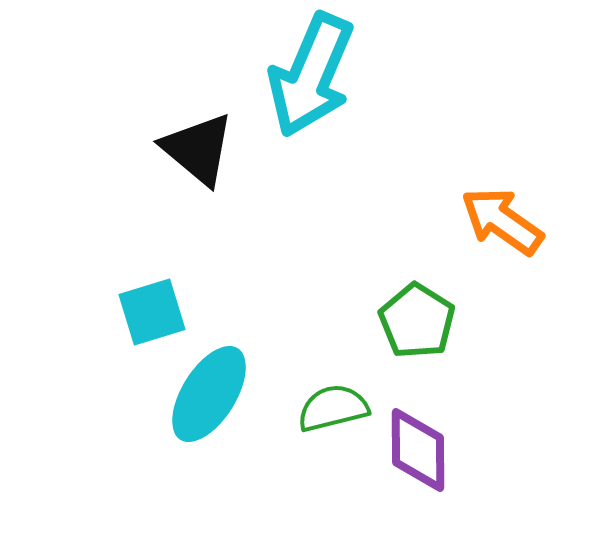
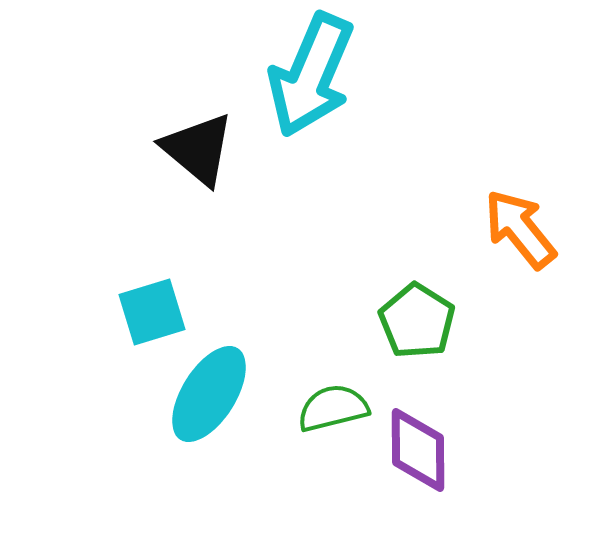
orange arrow: moved 18 px right, 8 px down; rotated 16 degrees clockwise
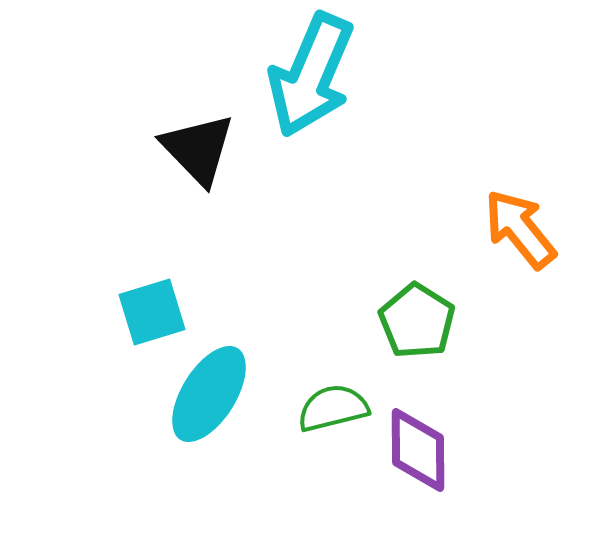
black triangle: rotated 6 degrees clockwise
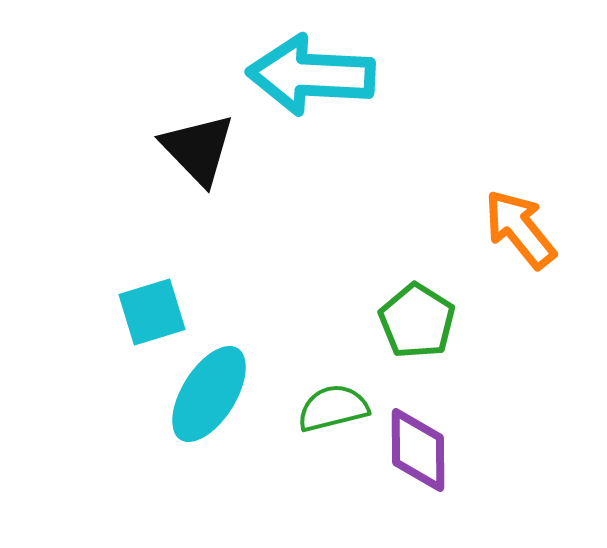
cyan arrow: rotated 70 degrees clockwise
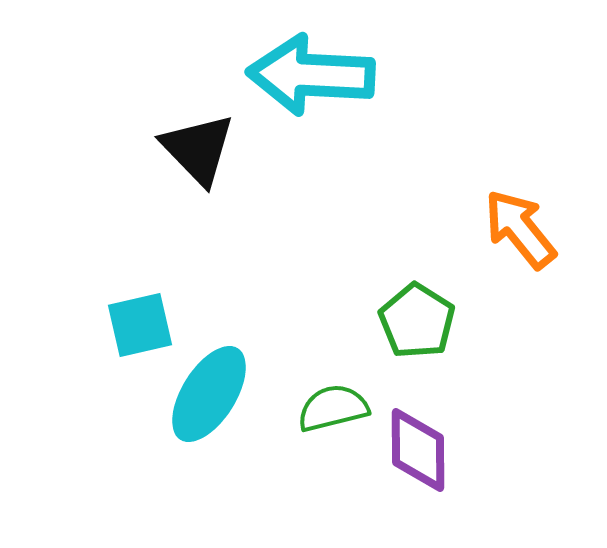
cyan square: moved 12 px left, 13 px down; rotated 4 degrees clockwise
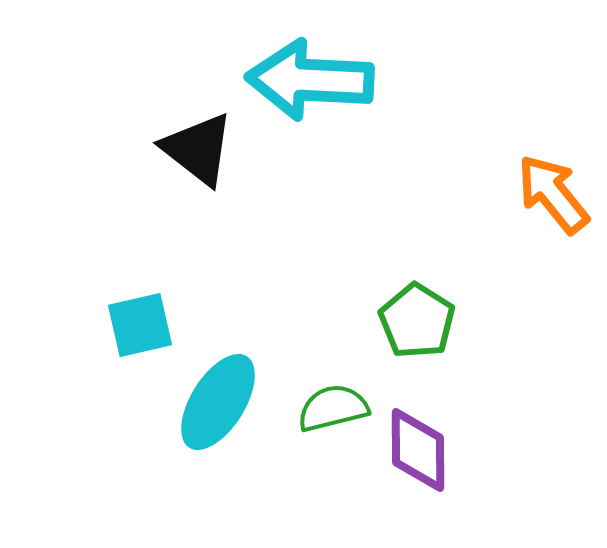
cyan arrow: moved 1 px left, 5 px down
black triangle: rotated 8 degrees counterclockwise
orange arrow: moved 33 px right, 35 px up
cyan ellipse: moved 9 px right, 8 px down
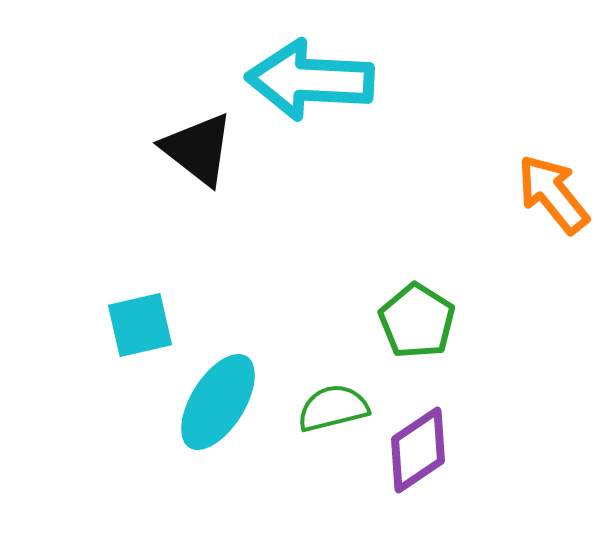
purple diamond: rotated 56 degrees clockwise
